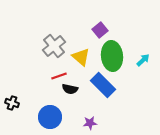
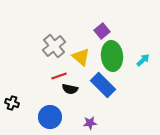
purple square: moved 2 px right, 1 px down
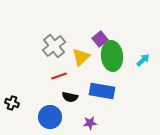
purple square: moved 2 px left, 8 px down
yellow triangle: rotated 36 degrees clockwise
blue rectangle: moved 1 px left, 6 px down; rotated 35 degrees counterclockwise
black semicircle: moved 8 px down
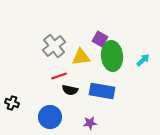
purple square: rotated 21 degrees counterclockwise
yellow triangle: rotated 36 degrees clockwise
black semicircle: moved 7 px up
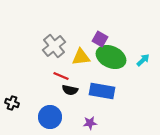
green ellipse: moved 1 px left, 1 px down; rotated 60 degrees counterclockwise
red line: moved 2 px right; rotated 42 degrees clockwise
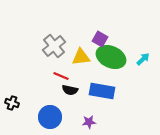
cyan arrow: moved 1 px up
purple star: moved 1 px left, 1 px up
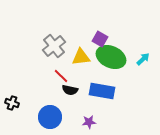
red line: rotated 21 degrees clockwise
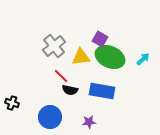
green ellipse: moved 1 px left
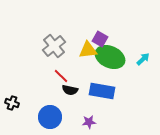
yellow triangle: moved 7 px right, 7 px up
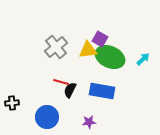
gray cross: moved 2 px right, 1 px down
red line: moved 6 px down; rotated 28 degrees counterclockwise
black semicircle: rotated 105 degrees clockwise
black cross: rotated 24 degrees counterclockwise
blue circle: moved 3 px left
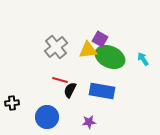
cyan arrow: rotated 80 degrees counterclockwise
red line: moved 1 px left, 2 px up
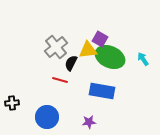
black semicircle: moved 1 px right, 27 px up
